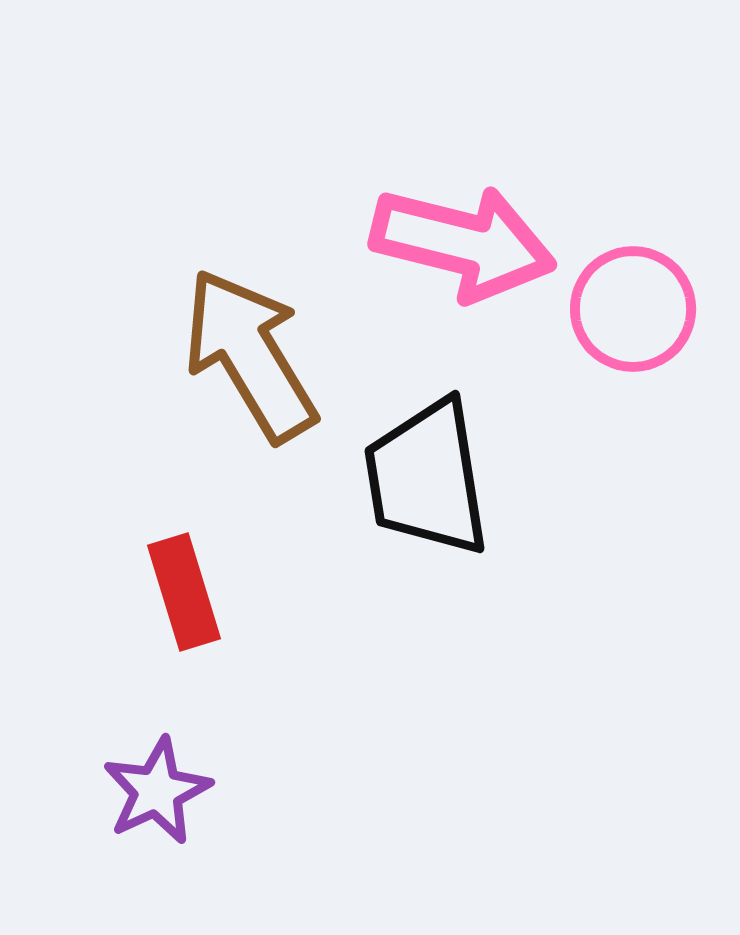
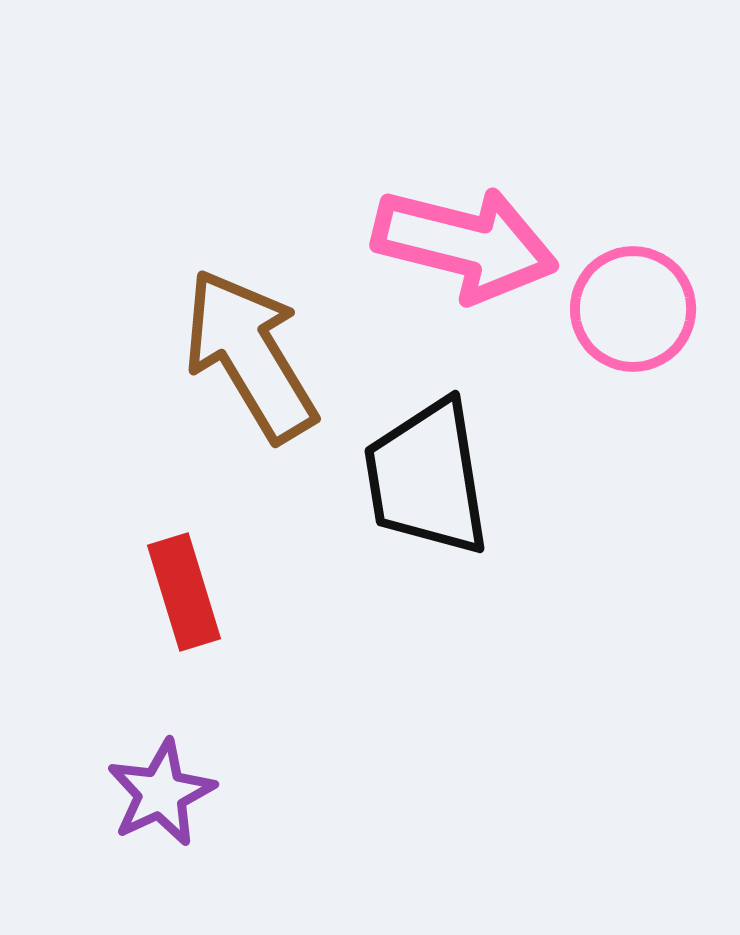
pink arrow: moved 2 px right, 1 px down
purple star: moved 4 px right, 2 px down
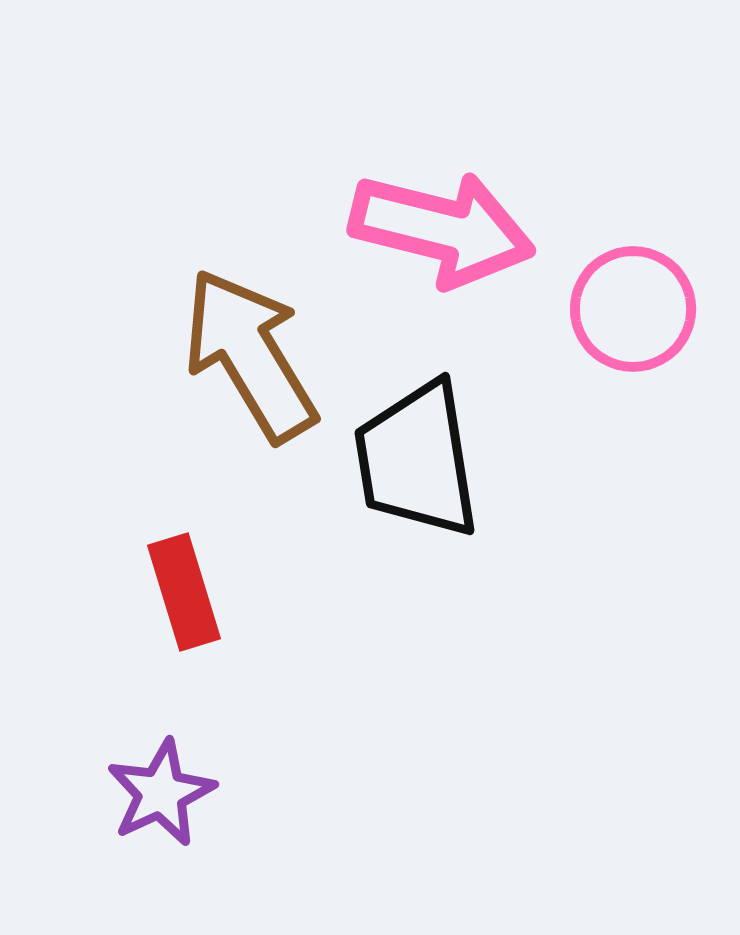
pink arrow: moved 23 px left, 15 px up
black trapezoid: moved 10 px left, 18 px up
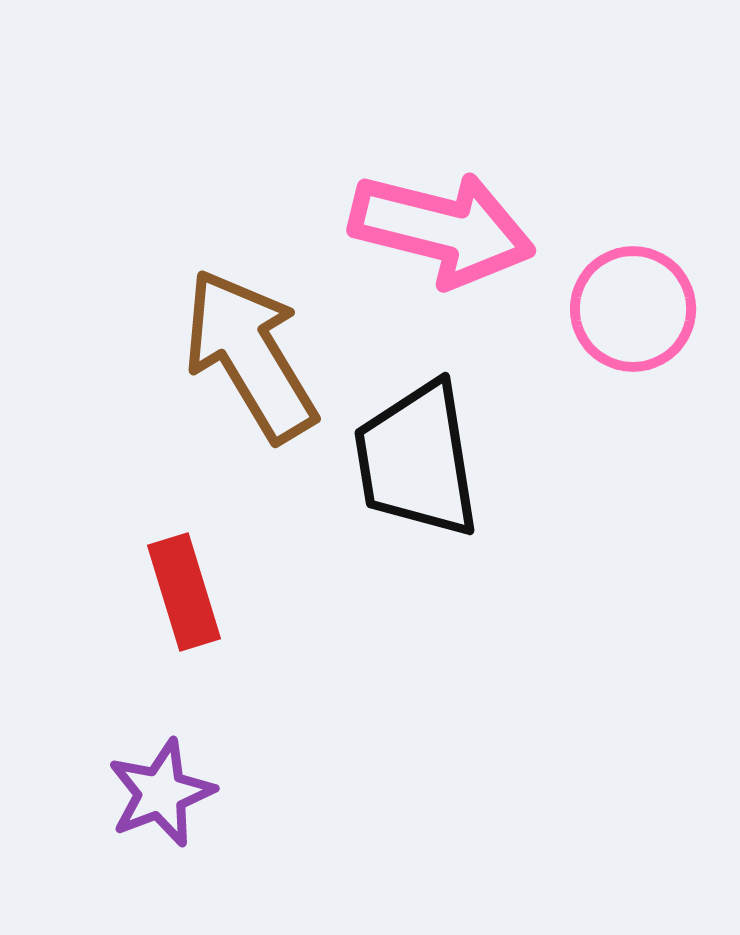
purple star: rotated 4 degrees clockwise
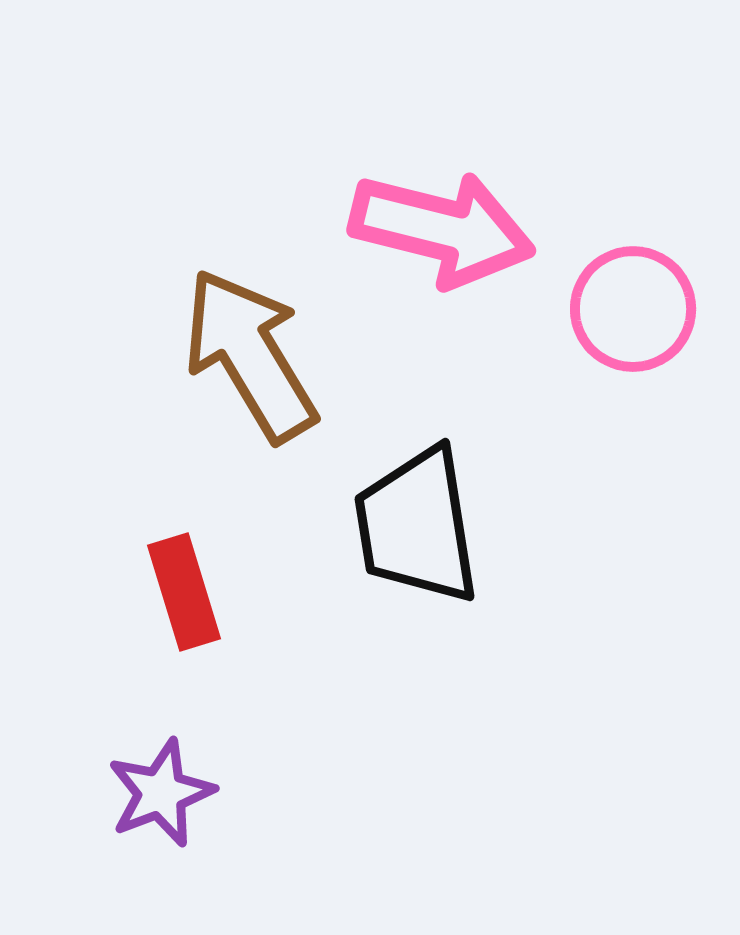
black trapezoid: moved 66 px down
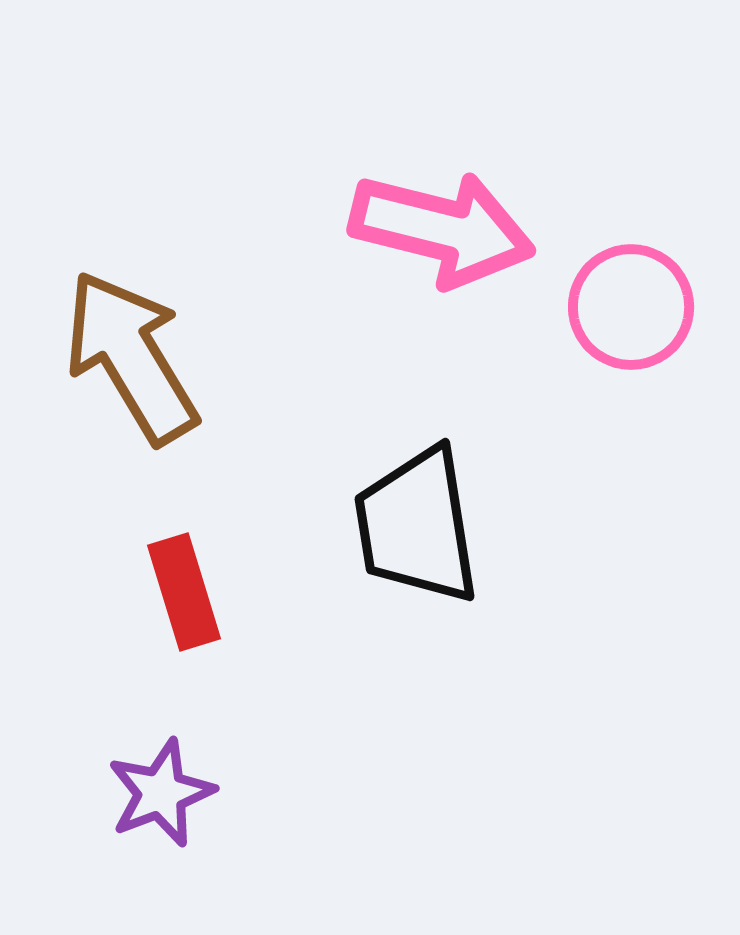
pink circle: moved 2 px left, 2 px up
brown arrow: moved 119 px left, 2 px down
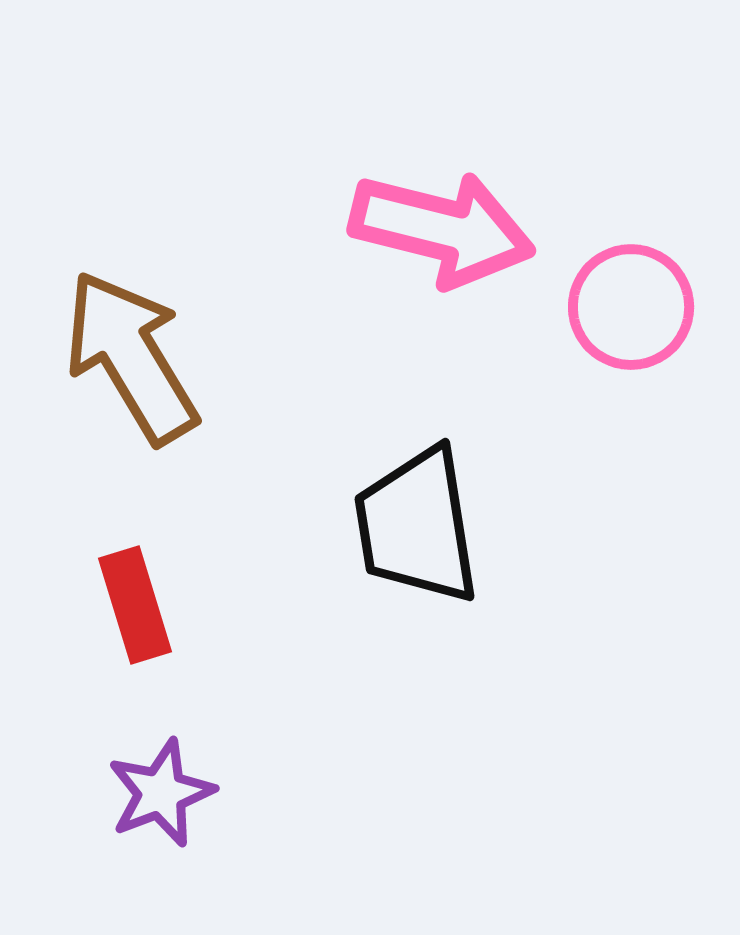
red rectangle: moved 49 px left, 13 px down
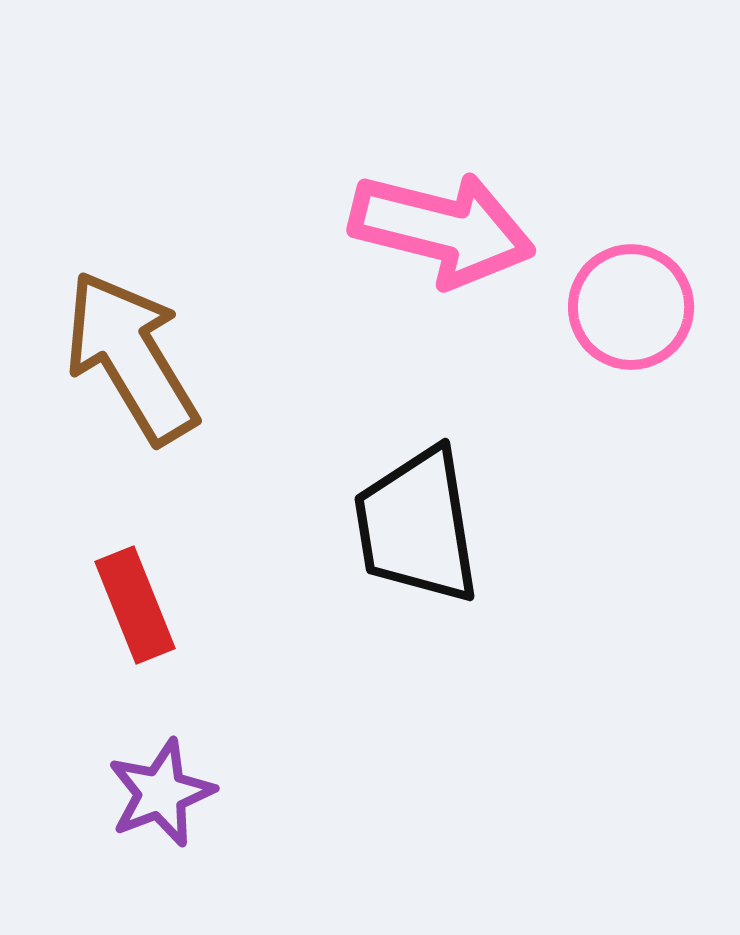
red rectangle: rotated 5 degrees counterclockwise
